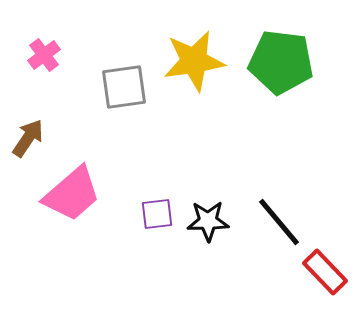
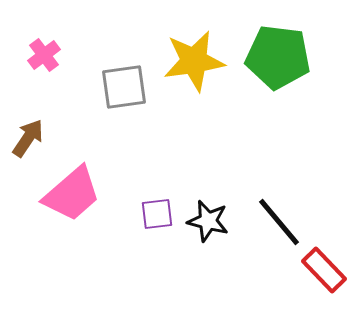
green pentagon: moved 3 px left, 5 px up
black star: rotated 15 degrees clockwise
red rectangle: moved 1 px left, 2 px up
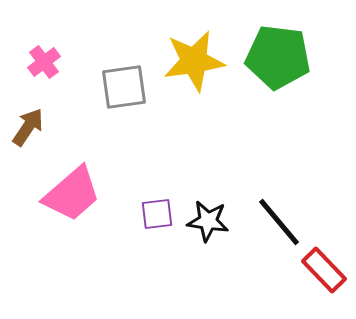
pink cross: moved 7 px down
brown arrow: moved 11 px up
black star: rotated 6 degrees counterclockwise
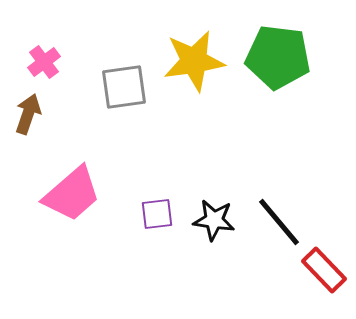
brown arrow: moved 13 px up; rotated 15 degrees counterclockwise
black star: moved 6 px right, 1 px up
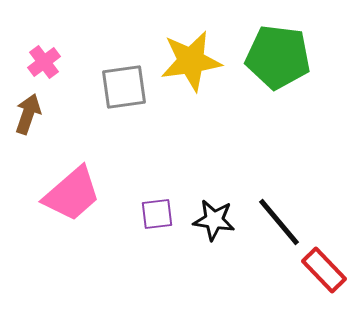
yellow star: moved 3 px left
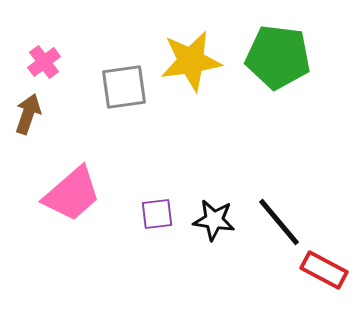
red rectangle: rotated 18 degrees counterclockwise
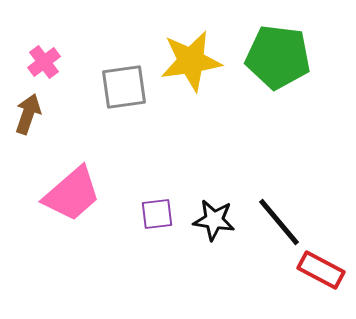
red rectangle: moved 3 px left
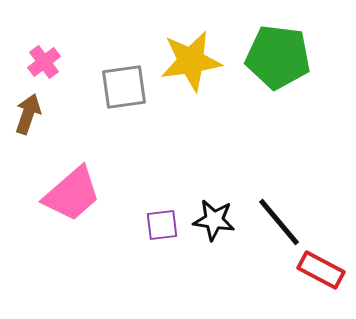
purple square: moved 5 px right, 11 px down
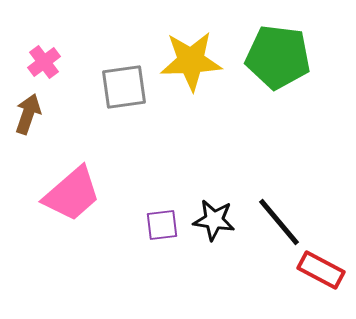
yellow star: rotated 6 degrees clockwise
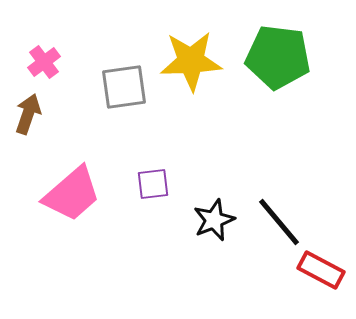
black star: rotated 30 degrees counterclockwise
purple square: moved 9 px left, 41 px up
